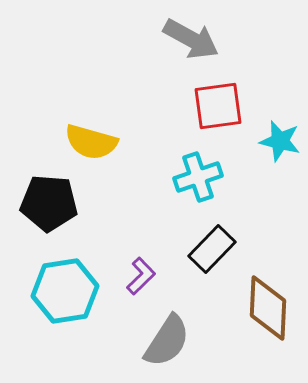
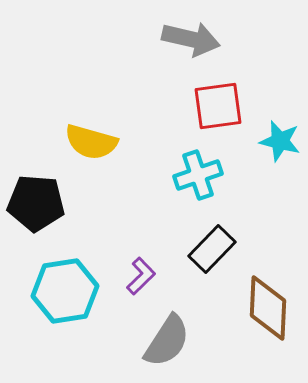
gray arrow: rotated 16 degrees counterclockwise
cyan cross: moved 2 px up
black pentagon: moved 13 px left
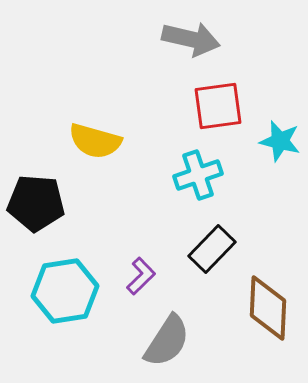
yellow semicircle: moved 4 px right, 1 px up
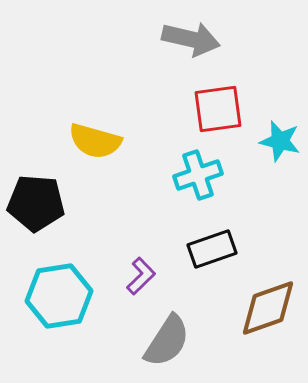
red square: moved 3 px down
black rectangle: rotated 27 degrees clockwise
cyan hexagon: moved 6 px left, 5 px down
brown diamond: rotated 68 degrees clockwise
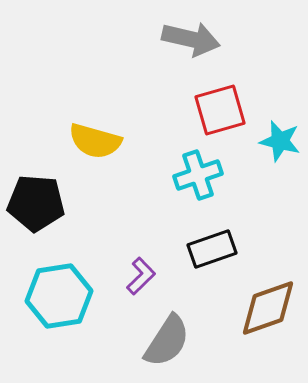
red square: moved 2 px right, 1 px down; rotated 8 degrees counterclockwise
